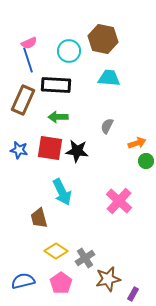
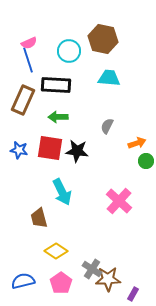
gray cross: moved 7 px right, 11 px down; rotated 24 degrees counterclockwise
brown star: rotated 10 degrees clockwise
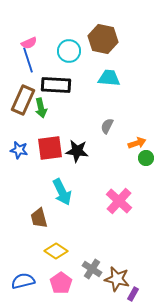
green arrow: moved 17 px left, 9 px up; rotated 102 degrees counterclockwise
red square: rotated 16 degrees counterclockwise
green circle: moved 3 px up
brown star: moved 9 px right; rotated 15 degrees clockwise
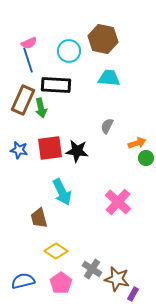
pink cross: moved 1 px left, 1 px down
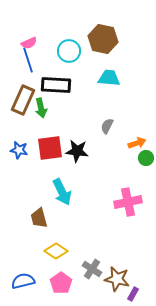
pink cross: moved 10 px right; rotated 36 degrees clockwise
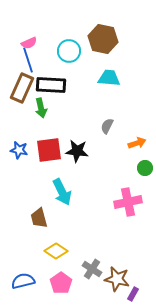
black rectangle: moved 5 px left
brown rectangle: moved 1 px left, 12 px up
red square: moved 1 px left, 2 px down
green circle: moved 1 px left, 10 px down
